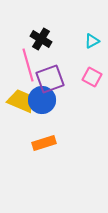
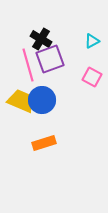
purple square: moved 20 px up
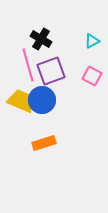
purple square: moved 1 px right, 12 px down
pink square: moved 1 px up
